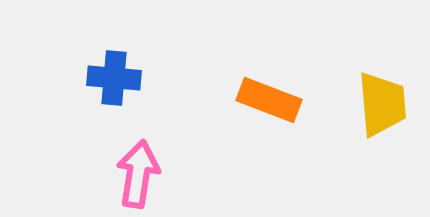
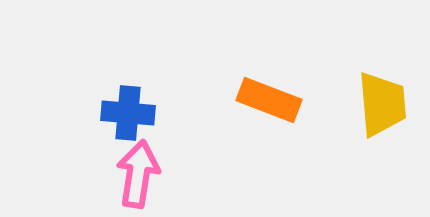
blue cross: moved 14 px right, 35 px down
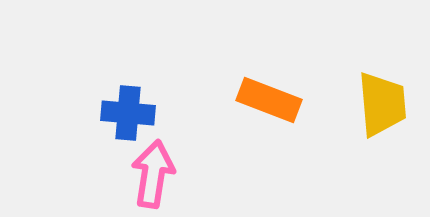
pink arrow: moved 15 px right
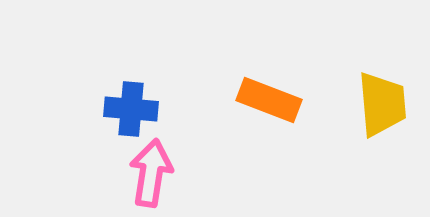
blue cross: moved 3 px right, 4 px up
pink arrow: moved 2 px left, 1 px up
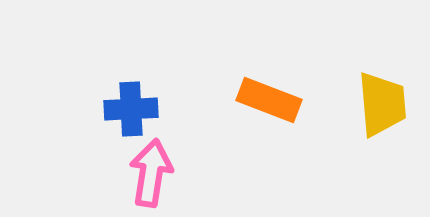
blue cross: rotated 8 degrees counterclockwise
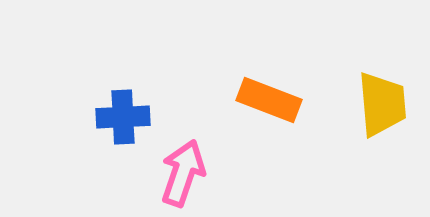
blue cross: moved 8 px left, 8 px down
pink arrow: moved 32 px right; rotated 10 degrees clockwise
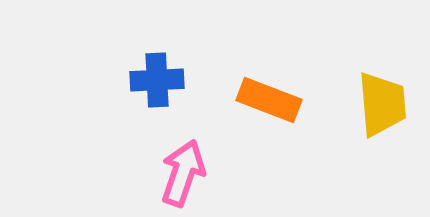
blue cross: moved 34 px right, 37 px up
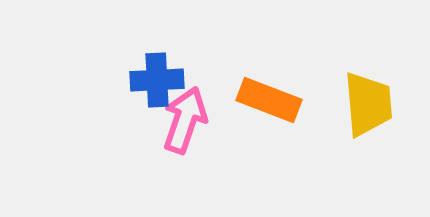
yellow trapezoid: moved 14 px left
pink arrow: moved 2 px right, 53 px up
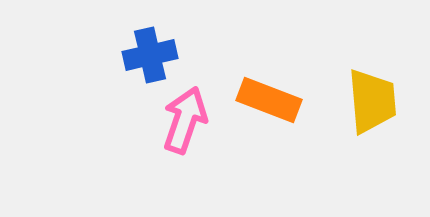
blue cross: moved 7 px left, 25 px up; rotated 10 degrees counterclockwise
yellow trapezoid: moved 4 px right, 3 px up
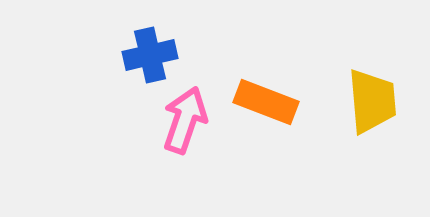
orange rectangle: moved 3 px left, 2 px down
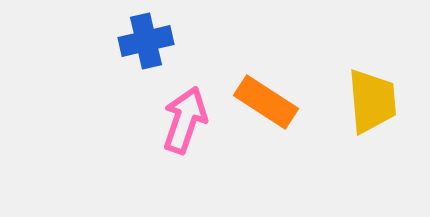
blue cross: moved 4 px left, 14 px up
orange rectangle: rotated 12 degrees clockwise
